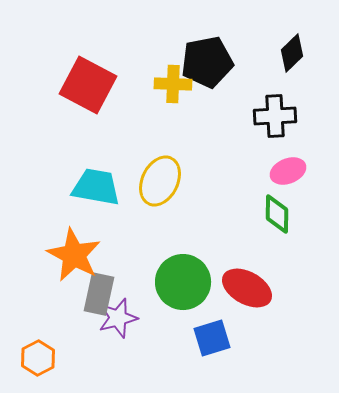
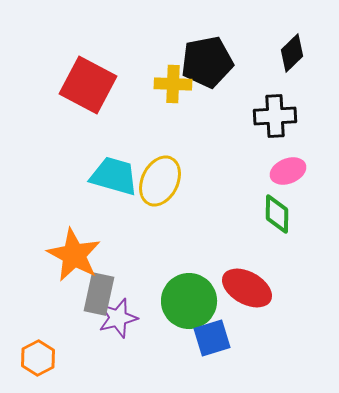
cyan trapezoid: moved 18 px right, 11 px up; rotated 6 degrees clockwise
green circle: moved 6 px right, 19 px down
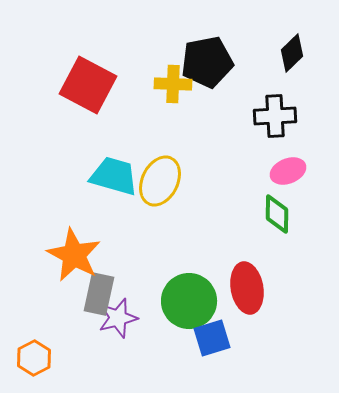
red ellipse: rotated 51 degrees clockwise
orange hexagon: moved 4 px left
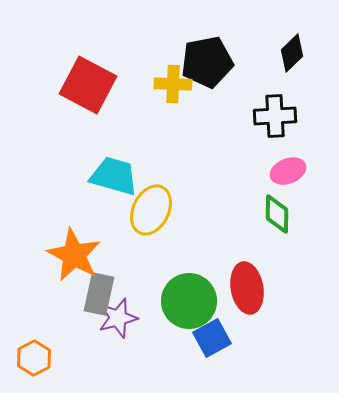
yellow ellipse: moved 9 px left, 29 px down
blue square: rotated 12 degrees counterclockwise
